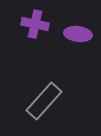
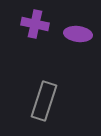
gray rectangle: rotated 24 degrees counterclockwise
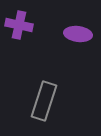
purple cross: moved 16 px left, 1 px down
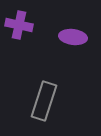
purple ellipse: moved 5 px left, 3 px down
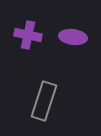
purple cross: moved 9 px right, 10 px down
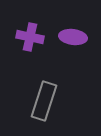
purple cross: moved 2 px right, 2 px down
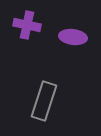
purple cross: moved 3 px left, 12 px up
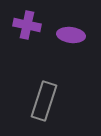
purple ellipse: moved 2 px left, 2 px up
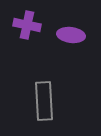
gray rectangle: rotated 21 degrees counterclockwise
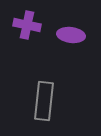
gray rectangle: rotated 9 degrees clockwise
